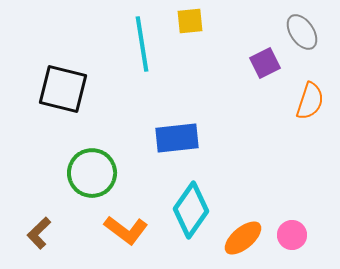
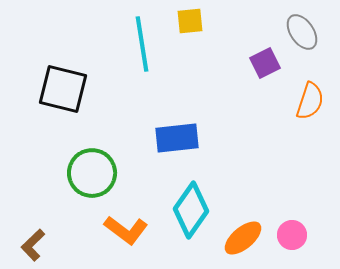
brown L-shape: moved 6 px left, 12 px down
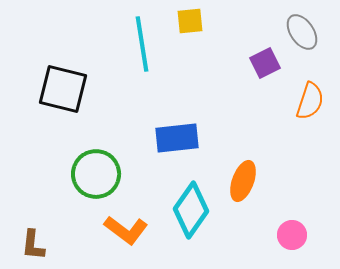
green circle: moved 4 px right, 1 px down
orange ellipse: moved 57 px up; rotated 30 degrees counterclockwise
brown L-shape: rotated 40 degrees counterclockwise
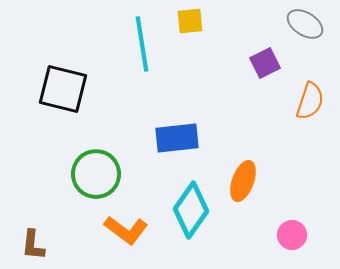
gray ellipse: moved 3 px right, 8 px up; rotated 24 degrees counterclockwise
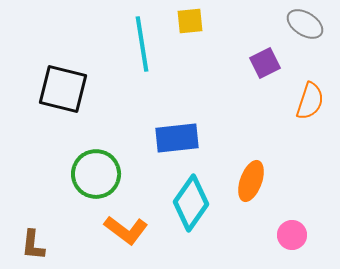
orange ellipse: moved 8 px right
cyan diamond: moved 7 px up
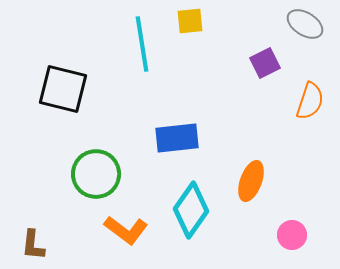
cyan diamond: moved 7 px down
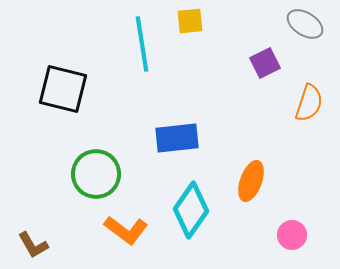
orange semicircle: moved 1 px left, 2 px down
brown L-shape: rotated 36 degrees counterclockwise
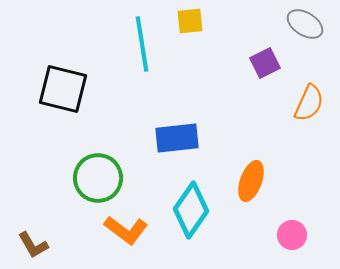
orange semicircle: rotated 6 degrees clockwise
green circle: moved 2 px right, 4 px down
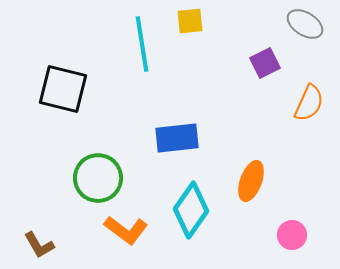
brown L-shape: moved 6 px right
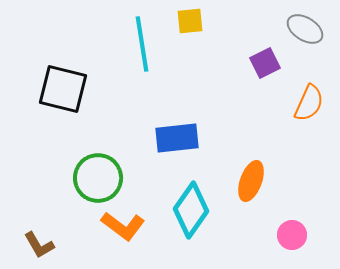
gray ellipse: moved 5 px down
orange L-shape: moved 3 px left, 4 px up
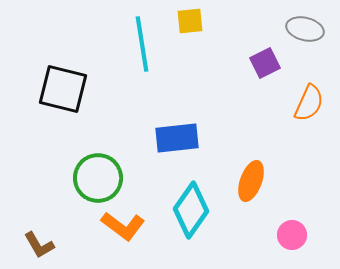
gray ellipse: rotated 18 degrees counterclockwise
